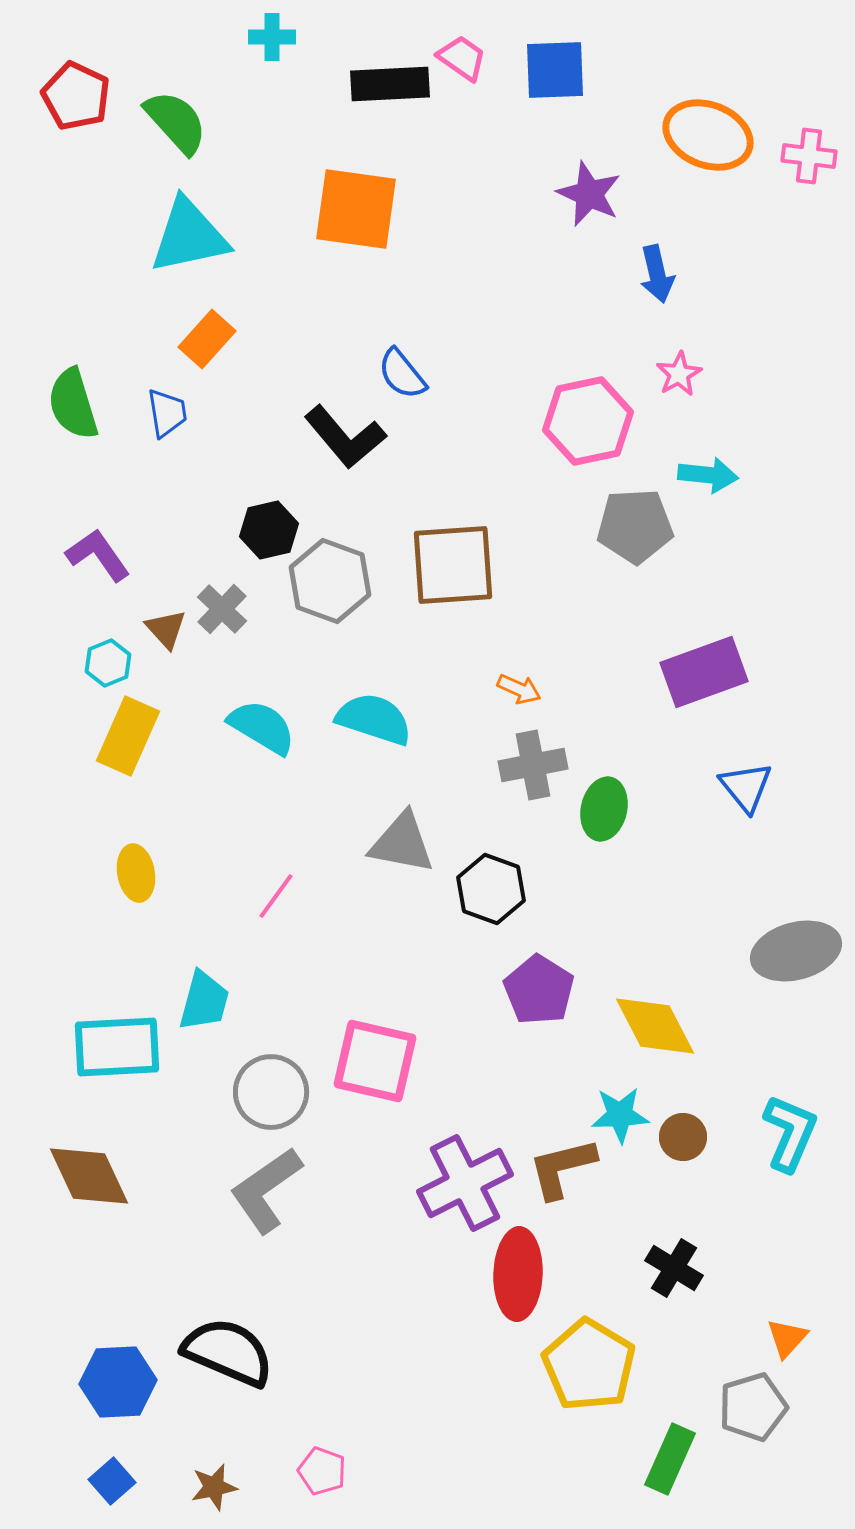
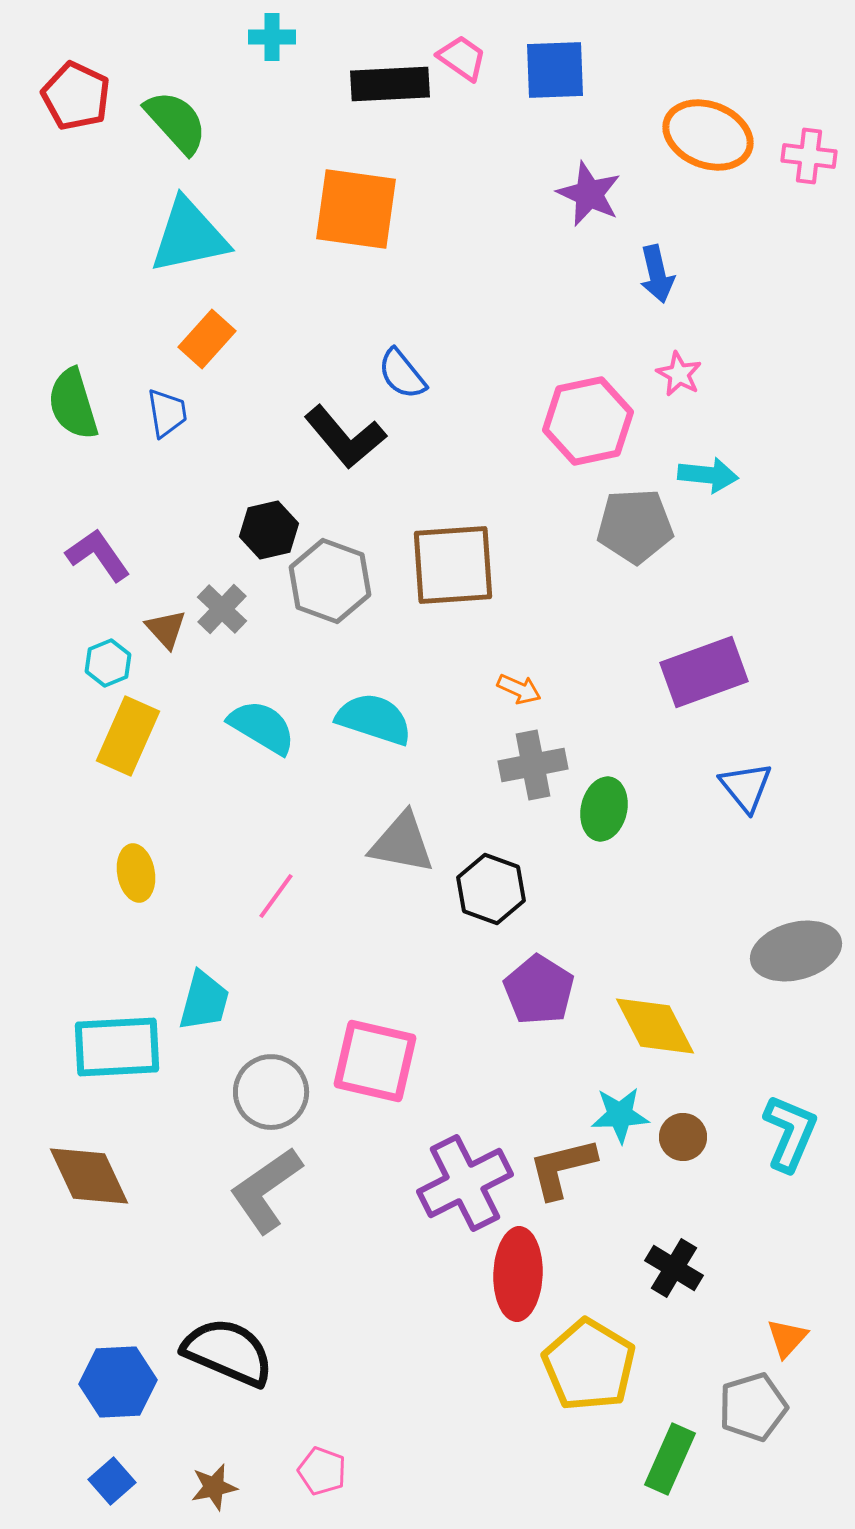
pink star at (679, 374): rotated 15 degrees counterclockwise
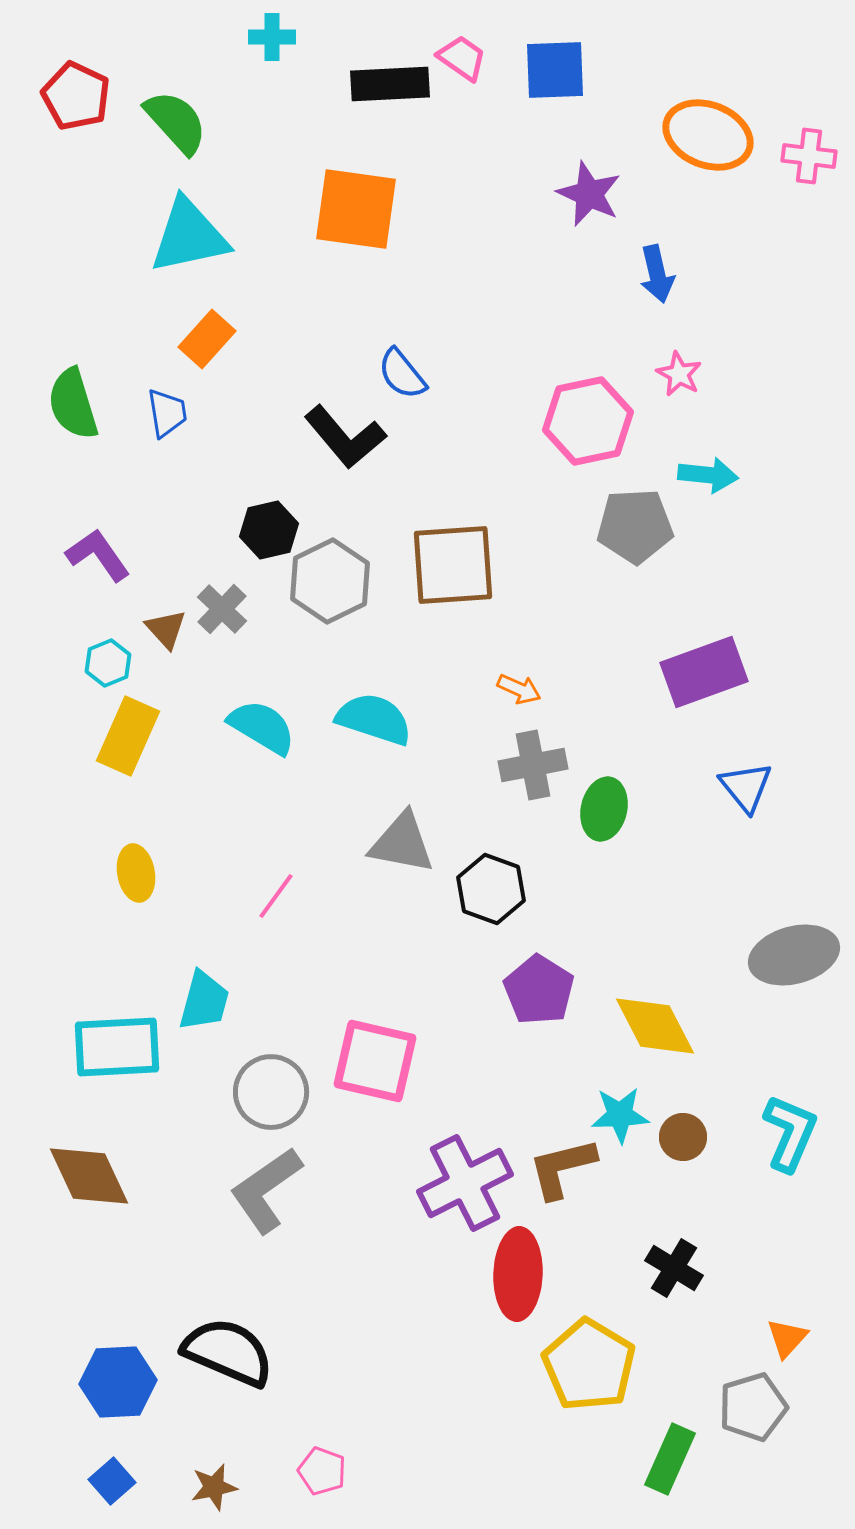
gray hexagon at (330, 581): rotated 14 degrees clockwise
gray ellipse at (796, 951): moved 2 px left, 4 px down
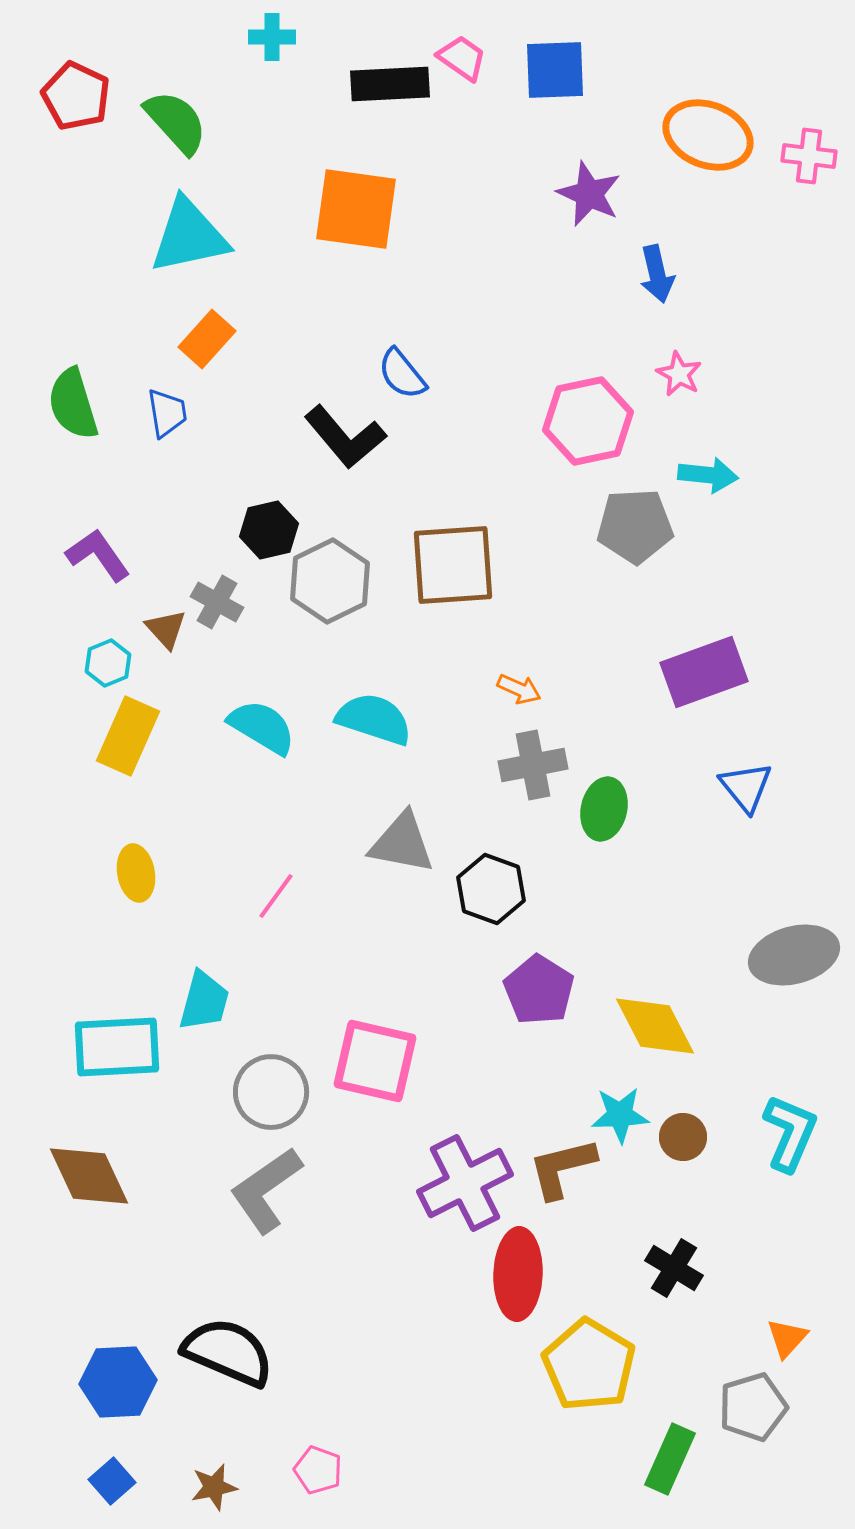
gray cross at (222, 609): moved 5 px left, 7 px up; rotated 15 degrees counterclockwise
pink pentagon at (322, 1471): moved 4 px left, 1 px up
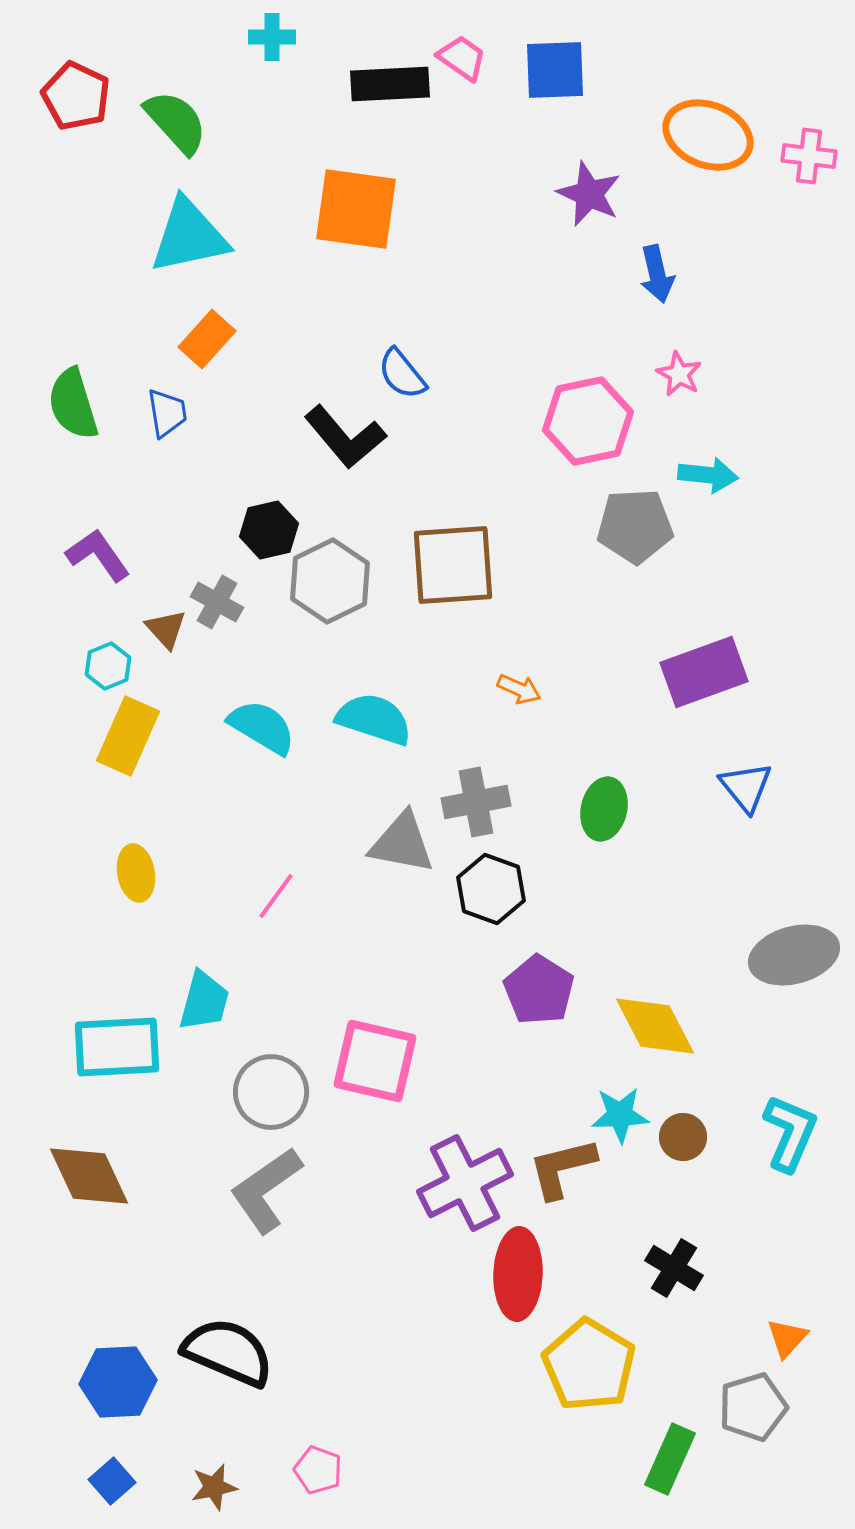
cyan hexagon at (108, 663): moved 3 px down
gray cross at (533, 765): moved 57 px left, 37 px down
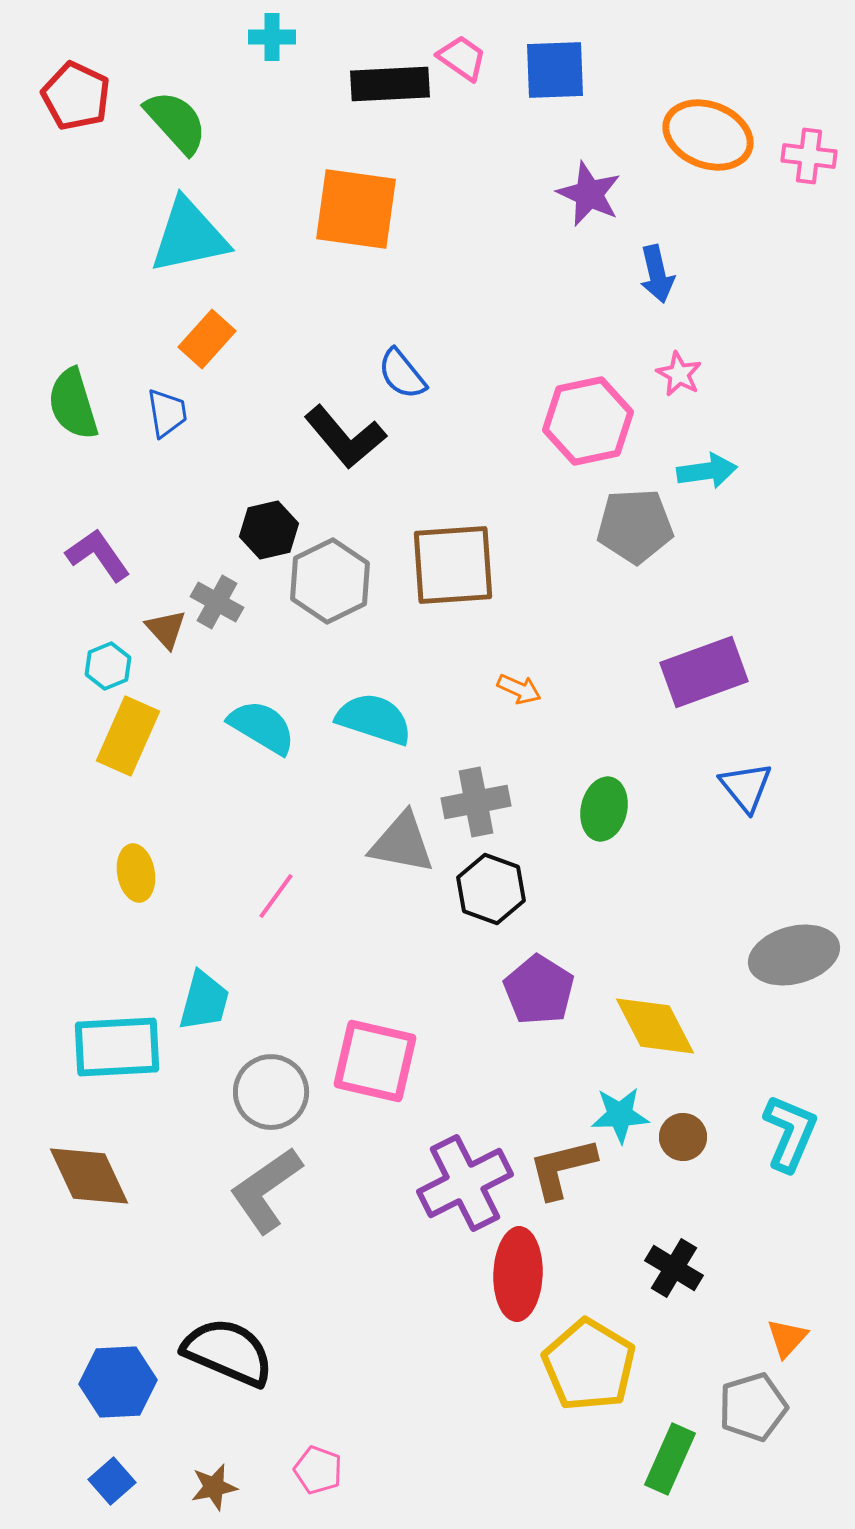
cyan arrow at (708, 475): moved 1 px left, 4 px up; rotated 14 degrees counterclockwise
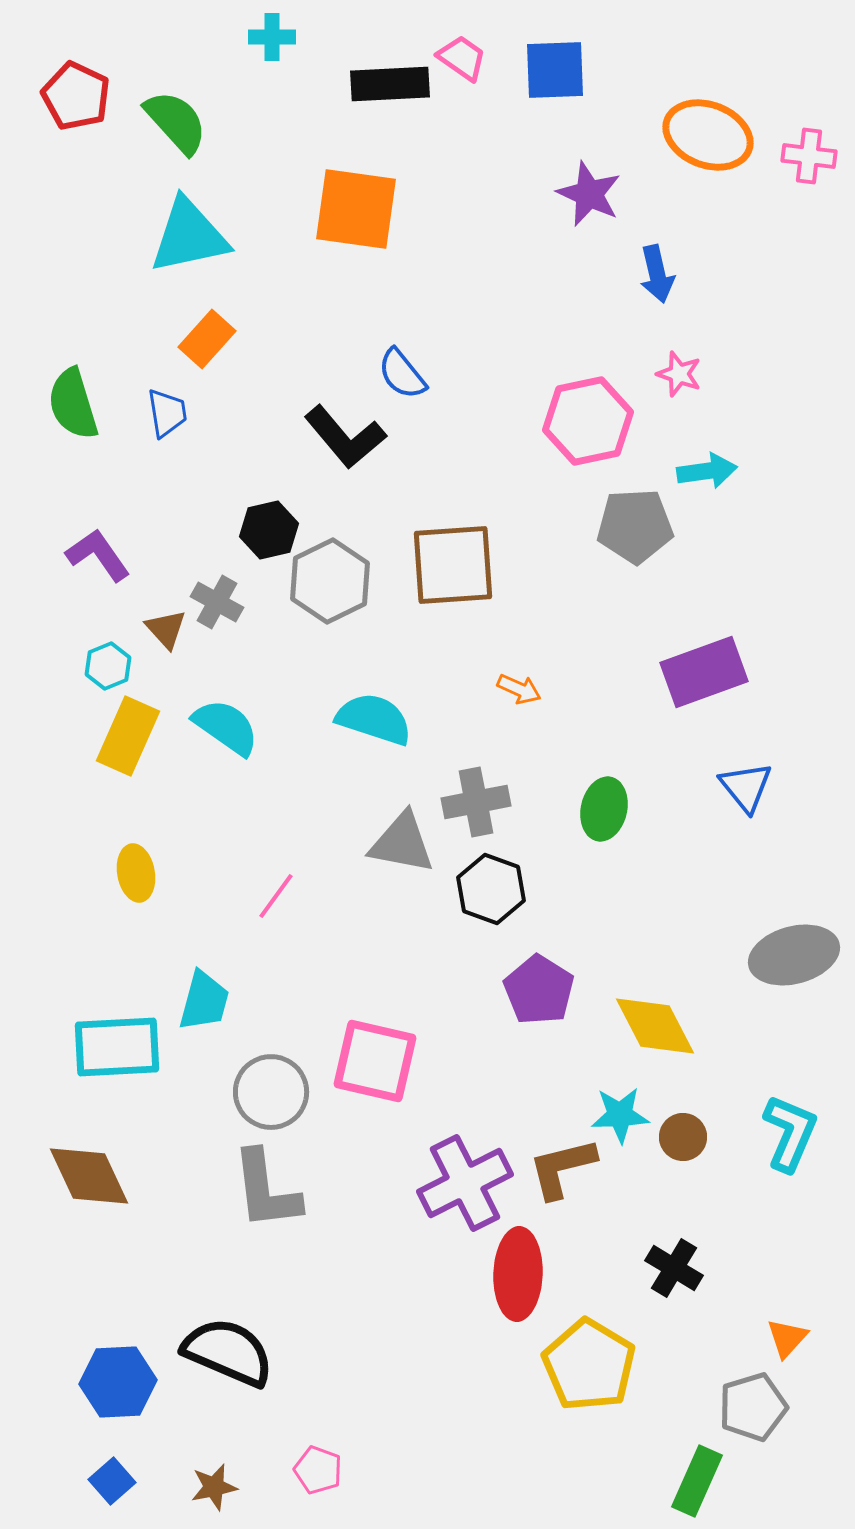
pink star at (679, 374): rotated 9 degrees counterclockwise
cyan semicircle at (262, 727): moved 36 px left; rotated 4 degrees clockwise
gray L-shape at (266, 1190): rotated 62 degrees counterclockwise
green rectangle at (670, 1459): moved 27 px right, 22 px down
